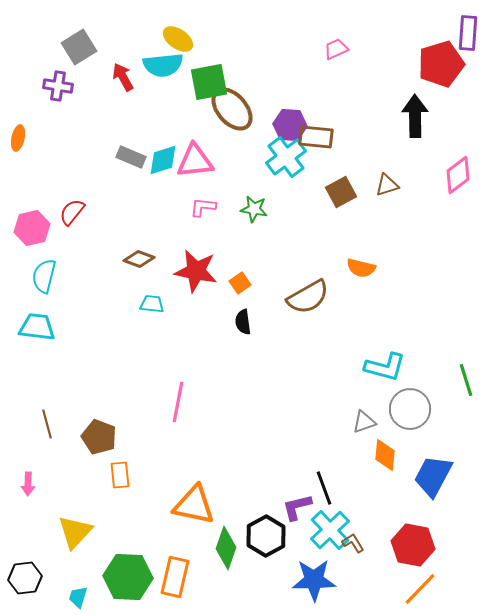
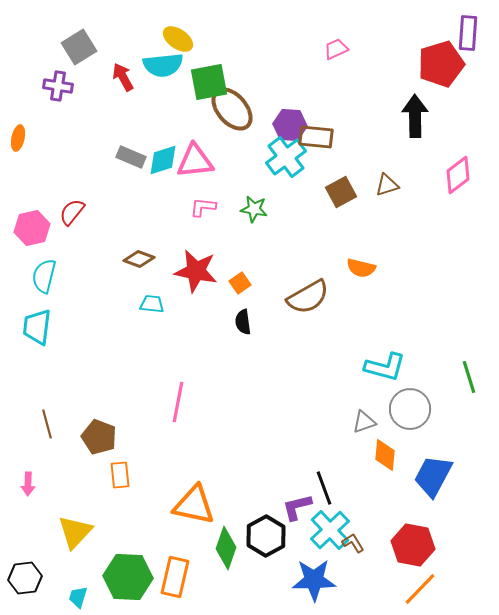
cyan trapezoid at (37, 327): rotated 90 degrees counterclockwise
green line at (466, 380): moved 3 px right, 3 px up
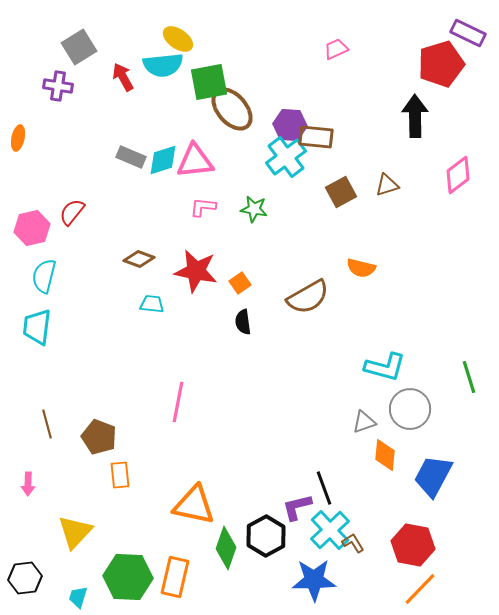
purple rectangle at (468, 33): rotated 68 degrees counterclockwise
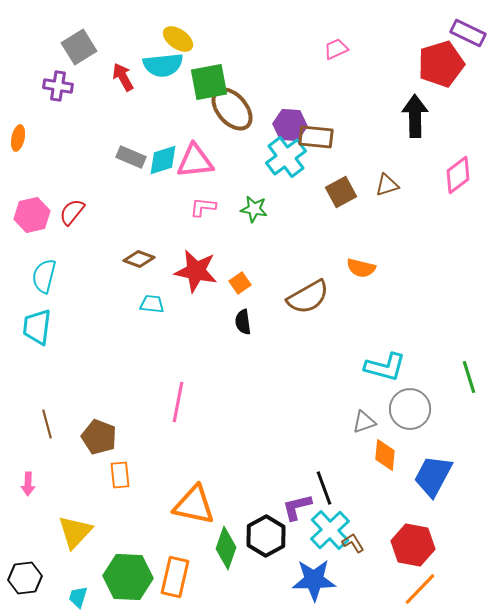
pink hexagon at (32, 228): moved 13 px up
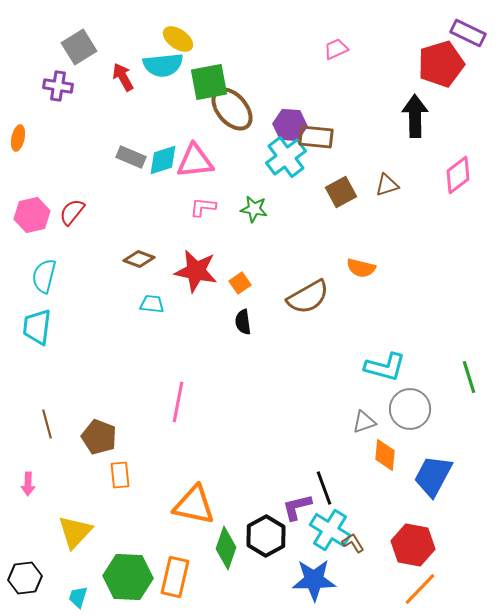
cyan cross at (330, 530): rotated 15 degrees counterclockwise
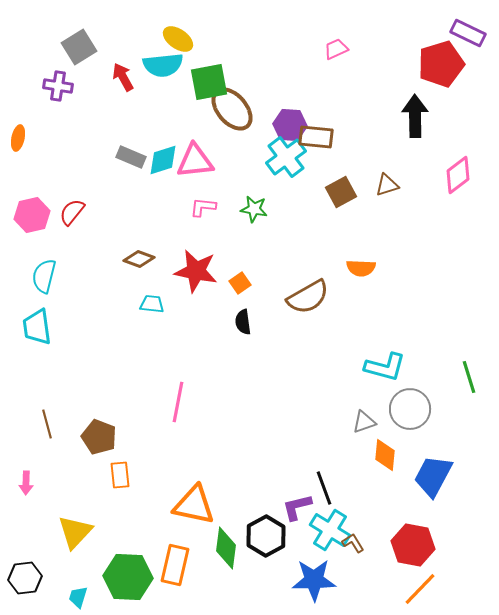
orange semicircle at (361, 268): rotated 12 degrees counterclockwise
cyan trapezoid at (37, 327): rotated 15 degrees counterclockwise
pink arrow at (28, 484): moved 2 px left, 1 px up
green diamond at (226, 548): rotated 12 degrees counterclockwise
orange rectangle at (175, 577): moved 12 px up
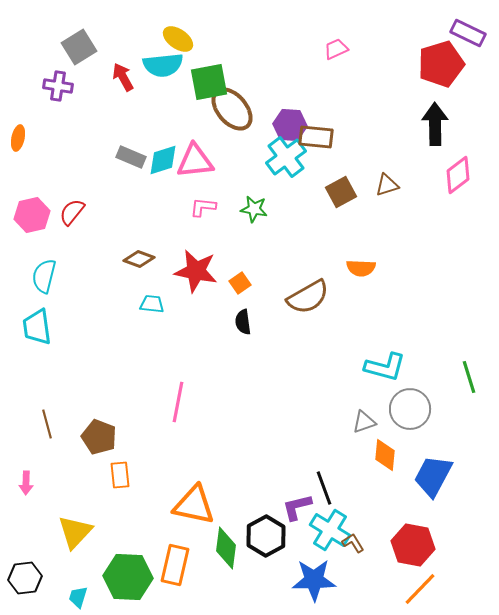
black arrow at (415, 116): moved 20 px right, 8 px down
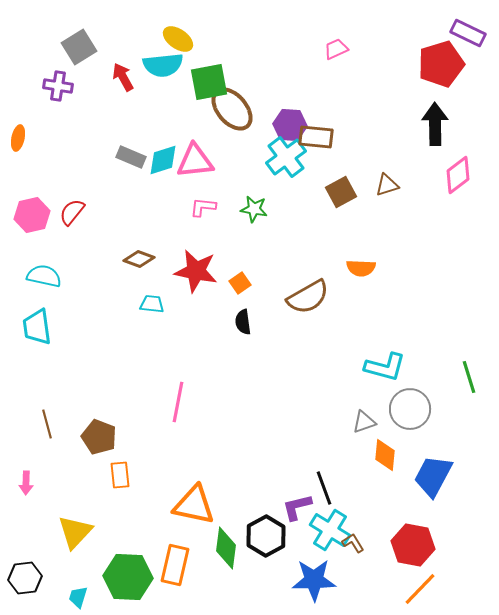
cyan semicircle at (44, 276): rotated 88 degrees clockwise
